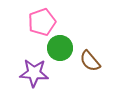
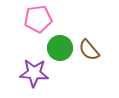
pink pentagon: moved 4 px left, 3 px up; rotated 12 degrees clockwise
brown semicircle: moved 1 px left, 11 px up
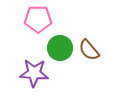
pink pentagon: rotated 8 degrees clockwise
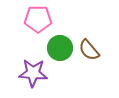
purple star: moved 1 px left
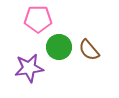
green circle: moved 1 px left, 1 px up
purple star: moved 4 px left, 5 px up; rotated 12 degrees counterclockwise
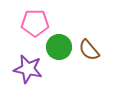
pink pentagon: moved 3 px left, 4 px down
purple star: moved 1 px left, 1 px down; rotated 20 degrees clockwise
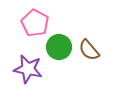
pink pentagon: rotated 28 degrees clockwise
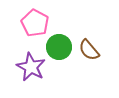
purple star: moved 3 px right, 2 px up; rotated 16 degrees clockwise
